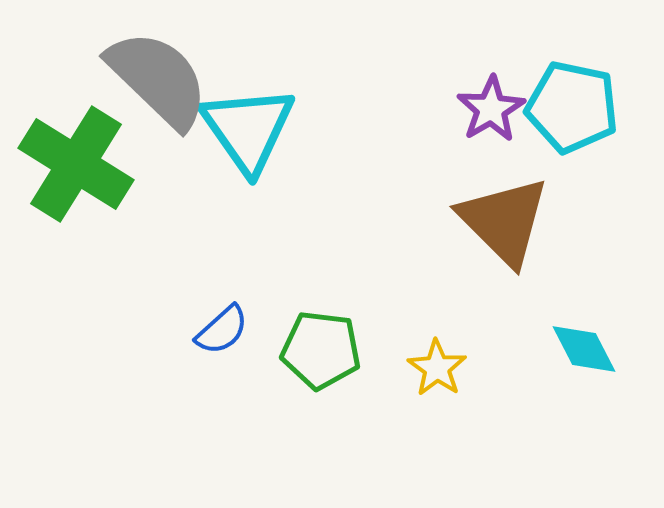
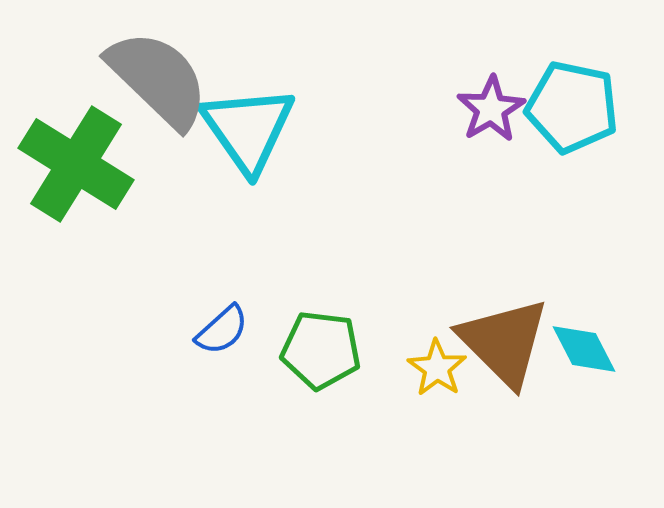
brown triangle: moved 121 px down
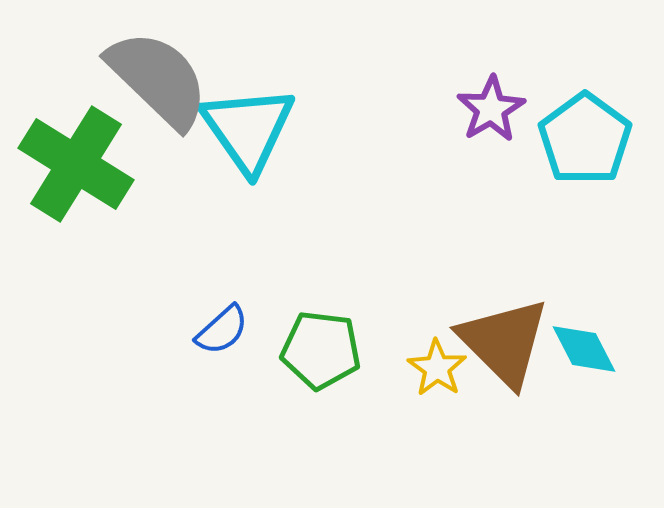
cyan pentagon: moved 13 px right, 32 px down; rotated 24 degrees clockwise
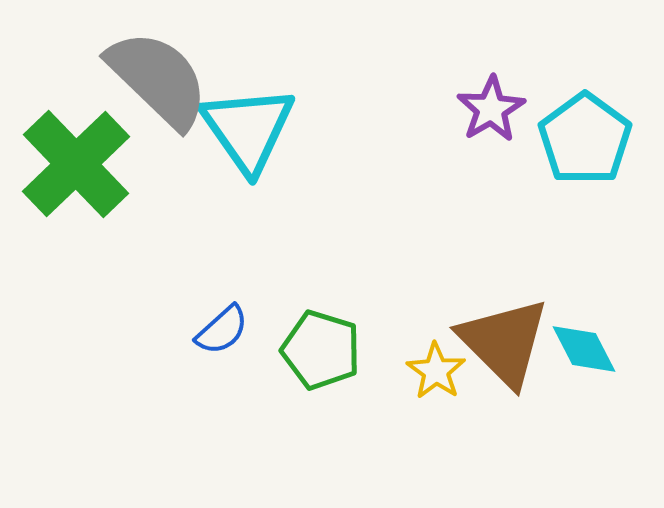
green cross: rotated 14 degrees clockwise
green pentagon: rotated 10 degrees clockwise
yellow star: moved 1 px left, 3 px down
